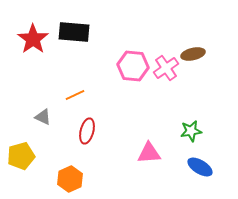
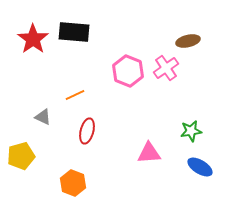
brown ellipse: moved 5 px left, 13 px up
pink hexagon: moved 5 px left, 5 px down; rotated 16 degrees clockwise
orange hexagon: moved 3 px right, 4 px down; rotated 15 degrees counterclockwise
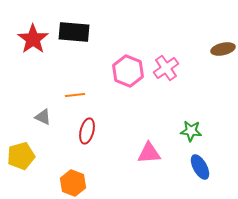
brown ellipse: moved 35 px right, 8 px down
orange line: rotated 18 degrees clockwise
green star: rotated 15 degrees clockwise
blue ellipse: rotated 30 degrees clockwise
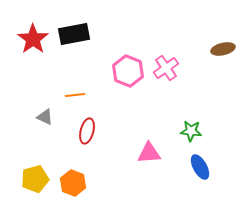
black rectangle: moved 2 px down; rotated 16 degrees counterclockwise
gray triangle: moved 2 px right
yellow pentagon: moved 14 px right, 23 px down
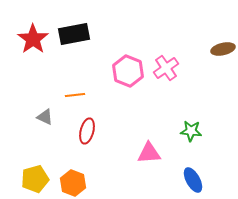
blue ellipse: moved 7 px left, 13 px down
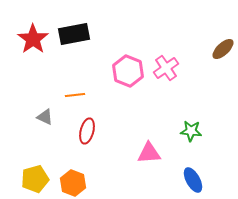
brown ellipse: rotated 30 degrees counterclockwise
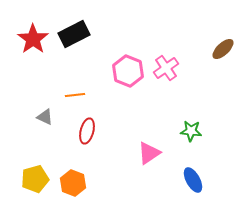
black rectangle: rotated 16 degrees counterclockwise
pink triangle: rotated 30 degrees counterclockwise
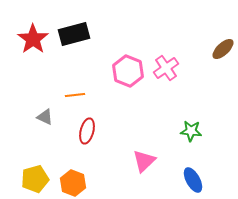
black rectangle: rotated 12 degrees clockwise
pink triangle: moved 5 px left, 8 px down; rotated 10 degrees counterclockwise
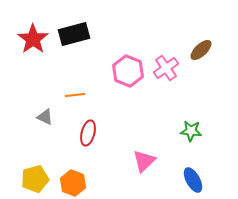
brown ellipse: moved 22 px left, 1 px down
red ellipse: moved 1 px right, 2 px down
